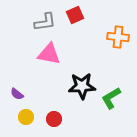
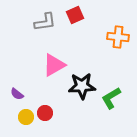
pink triangle: moved 5 px right, 11 px down; rotated 40 degrees counterclockwise
red circle: moved 9 px left, 6 px up
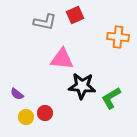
gray L-shape: rotated 20 degrees clockwise
pink triangle: moved 8 px right, 6 px up; rotated 35 degrees clockwise
black star: rotated 8 degrees clockwise
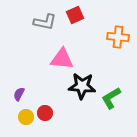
purple semicircle: moved 2 px right; rotated 80 degrees clockwise
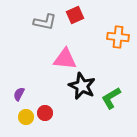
pink triangle: moved 3 px right
black star: rotated 20 degrees clockwise
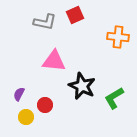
pink triangle: moved 11 px left, 2 px down
green L-shape: moved 3 px right
red circle: moved 8 px up
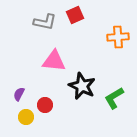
orange cross: rotated 10 degrees counterclockwise
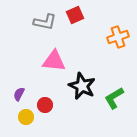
orange cross: rotated 15 degrees counterclockwise
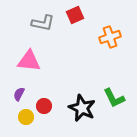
gray L-shape: moved 2 px left, 1 px down
orange cross: moved 8 px left
pink triangle: moved 25 px left
black star: moved 22 px down
green L-shape: rotated 85 degrees counterclockwise
red circle: moved 1 px left, 1 px down
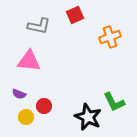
gray L-shape: moved 4 px left, 3 px down
purple semicircle: rotated 96 degrees counterclockwise
green L-shape: moved 4 px down
black star: moved 6 px right, 9 px down
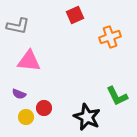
gray L-shape: moved 21 px left
green L-shape: moved 3 px right, 6 px up
red circle: moved 2 px down
black star: moved 1 px left
